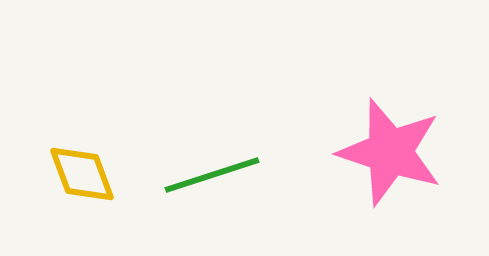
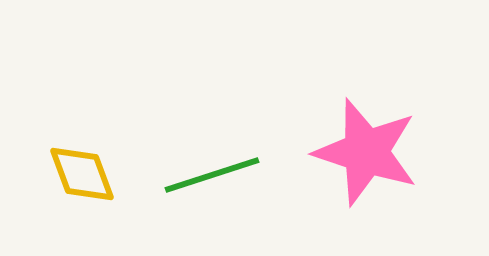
pink star: moved 24 px left
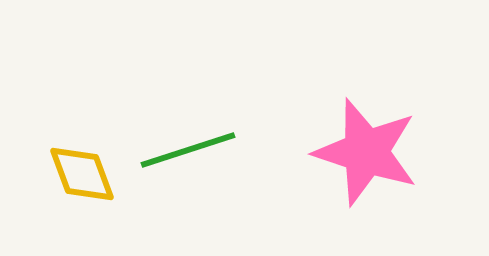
green line: moved 24 px left, 25 px up
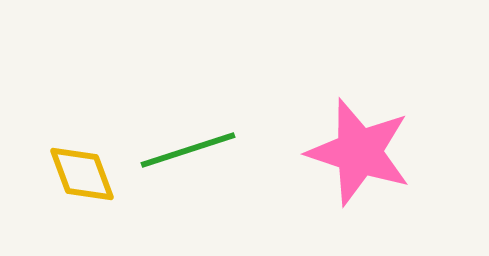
pink star: moved 7 px left
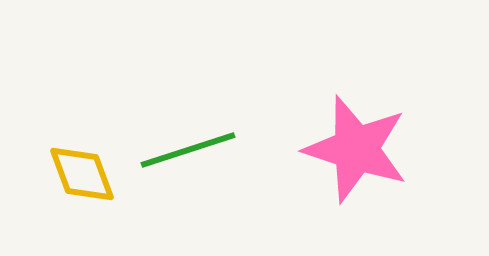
pink star: moved 3 px left, 3 px up
